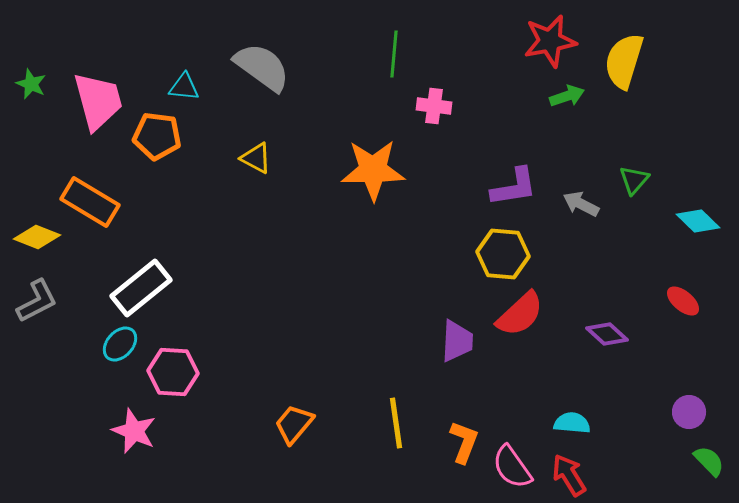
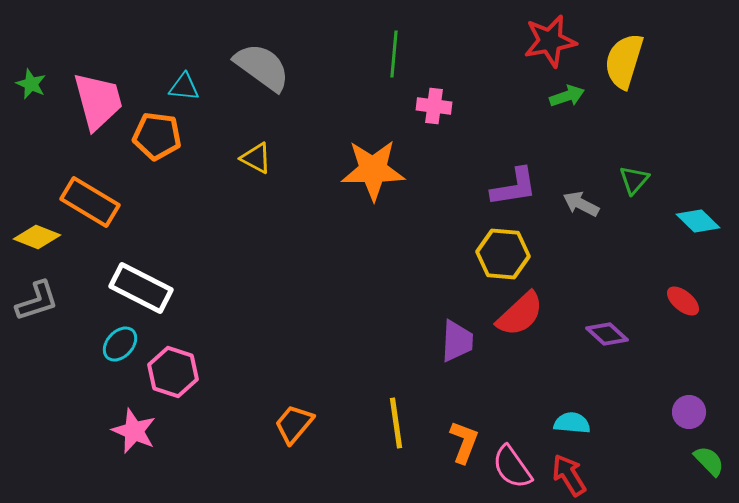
white rectangle: rotated 66 degrees clockwise
gray L-shape: rotated 9 degrees clockwise
pink hexagon: rotated 15 degrees clockwise
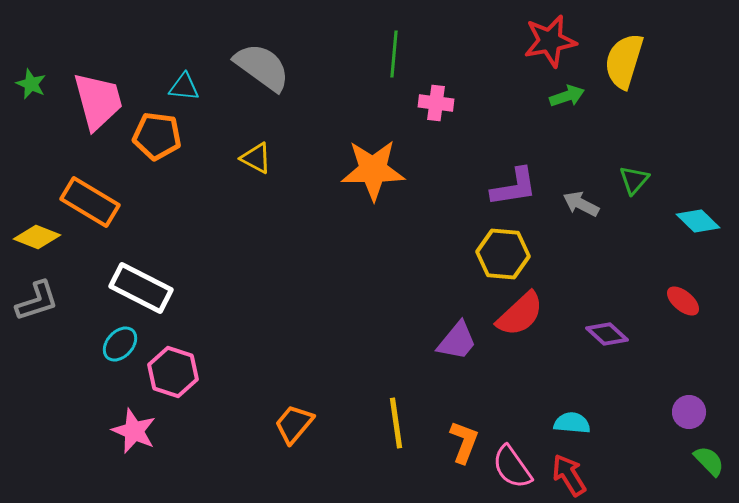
pink cross: moved 2 px right, 3 px up
purple trapezoid: rotated 36 degrees clockwise
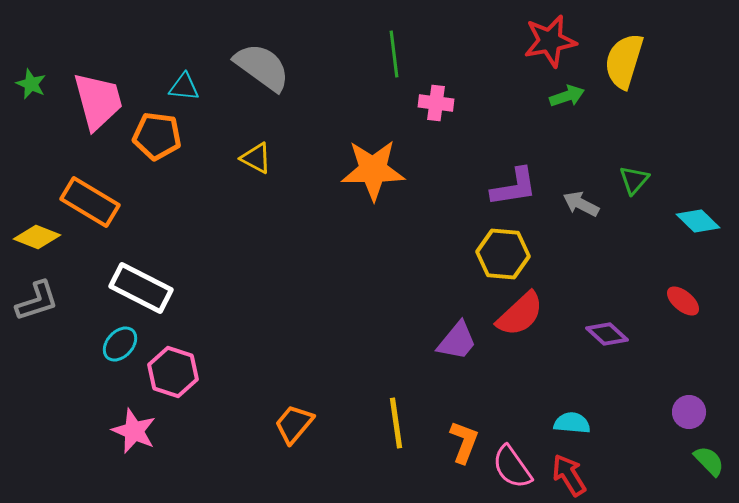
green line: rotated 12 degrees counterclockwise
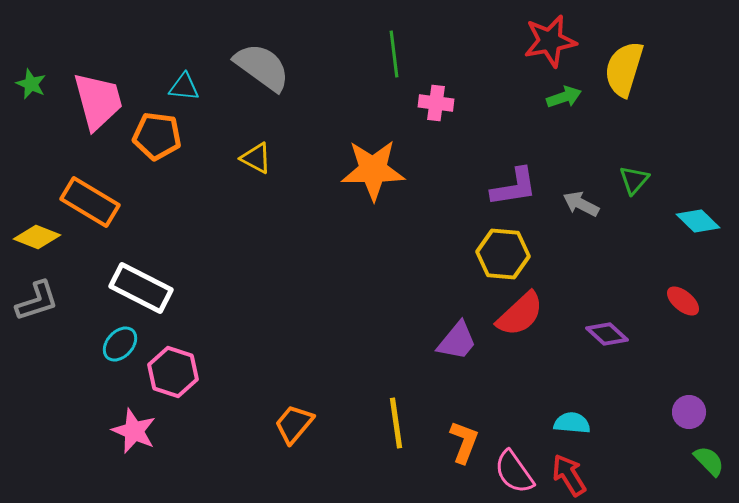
yellow semicircle: moved 8 px down
green arrow: moved 3 px left, 1 px down
pink semicircle: moved 2 px right, 5 px down
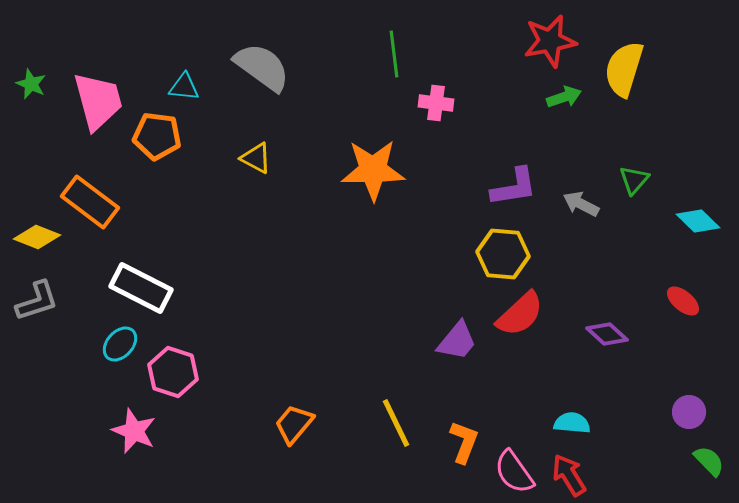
orange rectangle: rotated 6 degrees clockwise
yellow line: rotated 18 degrees counterclockwise
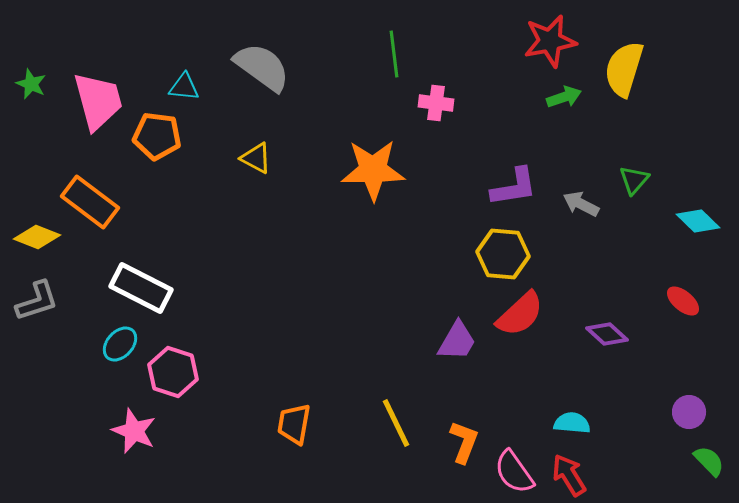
purple trapezoid: rotated 9 degrees counterclockwise
orange trapezoid: rotated 30 degrees counterclockwise
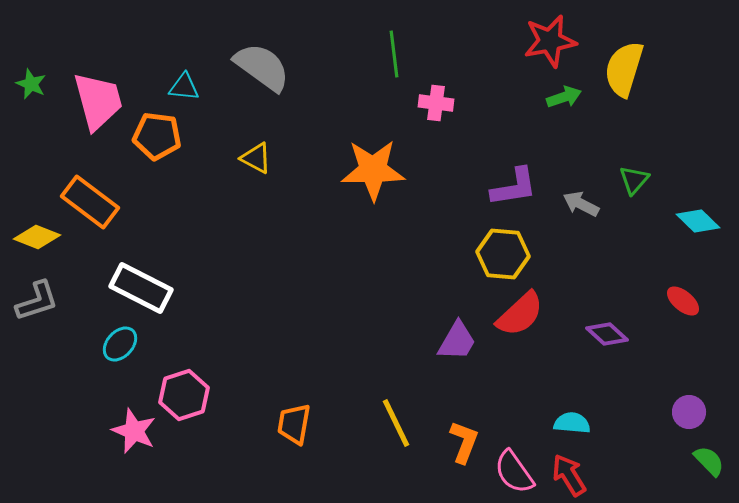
pink hexagon: moved 11 px right, 23 px down; rotated 24 degrees clockwise
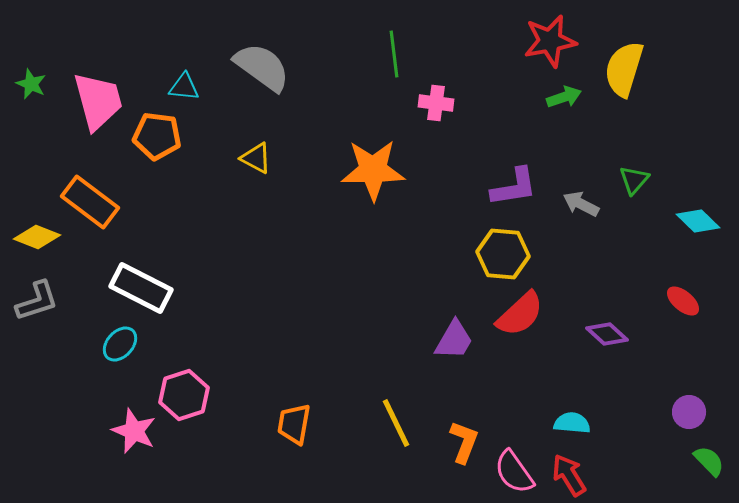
purple trapezoid: moved 3 px left, 1 px up
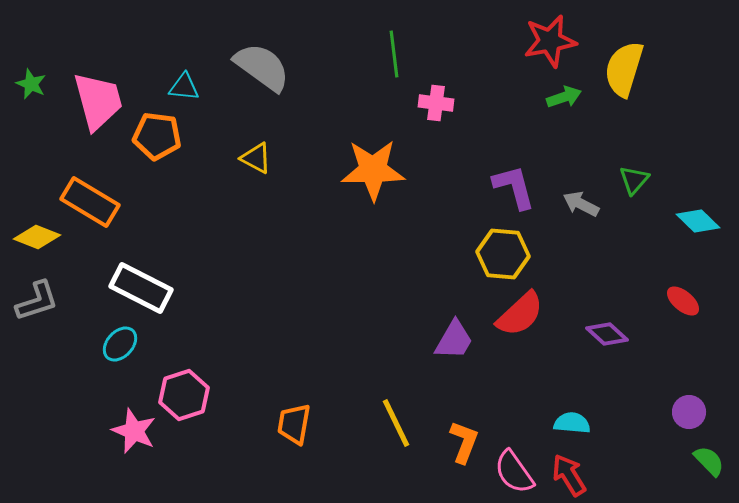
purple L-shape: rotated 96 degrees counterclockwise
orange rectangle: rotated 6 degrees counterclockwise
